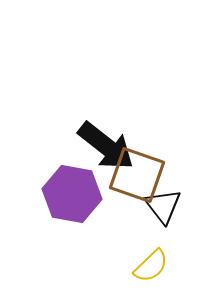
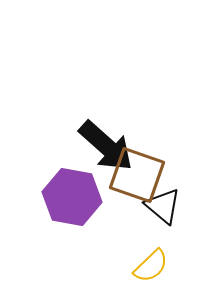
black arrow: rotated 4 degrees clockwise
purple hexagon: moved 3 px down
black triangle: rotated 12 degrees counterclockwise
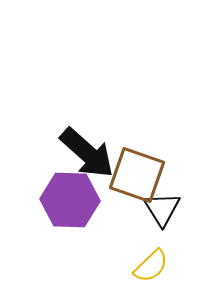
black arrow: moved 19 px left, 7 px down
purple hexagon: moved 2 px left, 3 px down; rotated 8 degrees counterclockwise
black triangle: moved 1 px left, 3 px down; rotated 18 degrees clockwise
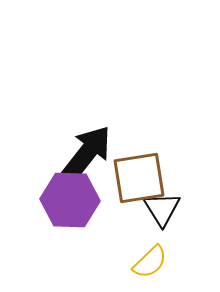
black arrow: rotated 94 degrees counterclockwise
brown square: moved 2 px right, 3 px down; rotated 28 degrees counterclockwise
yellow semicircle: moved 1 px left, 4 px up
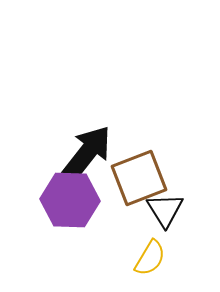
brown square: rotated 12 degrees counterclockwise
black triangle: moved 3 px right, 1 px down
yellow semicircle: moved 4 px up; rotated 15 degrees counterclockwise
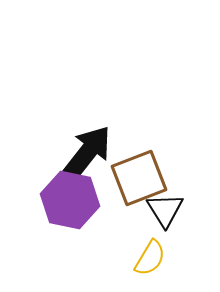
purple hexagon: rotated 10 degrees clockwise
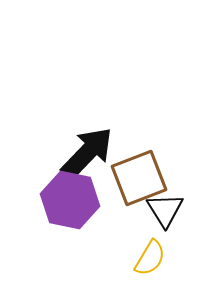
black arrow: rotated 6 degrees clockwise
